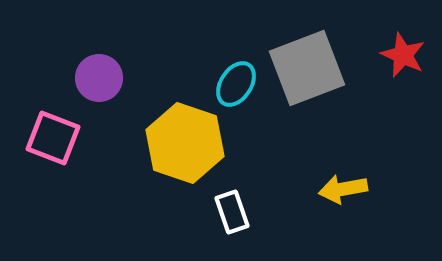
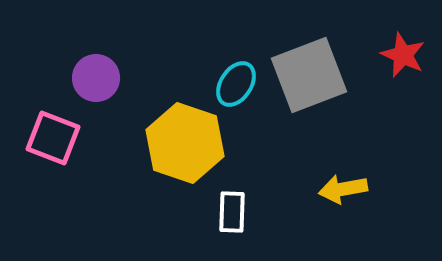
gray square: moved 2 px right, 7 px down
purple circle: moved 3 px left
white rectangle: rotated 21 degrees clockwise
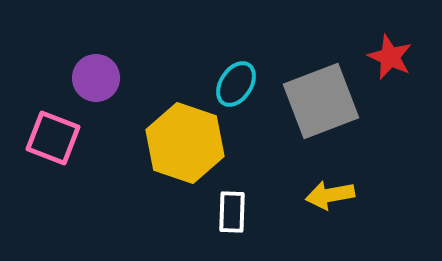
red star: moved 13 px left, 2 px down
gray square: moved 12 px right, 26 px down
yellow arrow: moved 13 px left, 6 px down
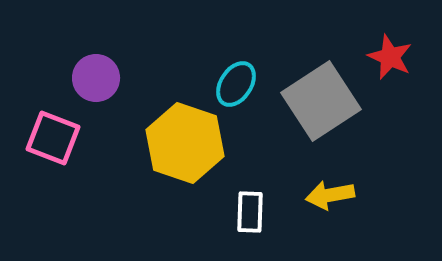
gray square: rotated 12 degrees counterclockwise
white rectangle: moved 18 px right
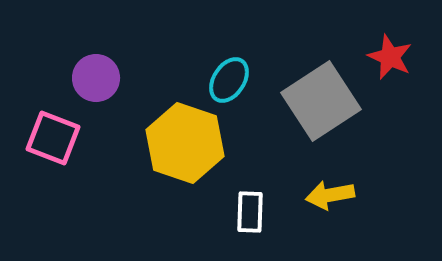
cyan ellipse: moved 7 px left, 4 px up
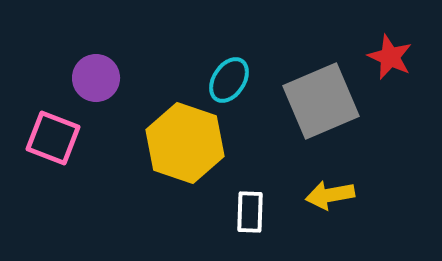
gray square: rotated 10 degrees clockwise
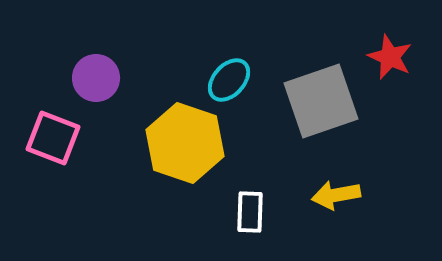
cyan ellipse: rotated 9 degrees clockwise
gray square: rotated 4 degrees clockwise
yellow arrow: moved 6 px right
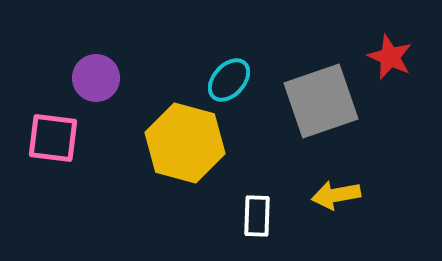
pink square: rotated 14 degrees counterclockwise
yellow hexagon: rotated 4 degrees counterclockwise
white rectangle: moved 7 px right, 4 px down
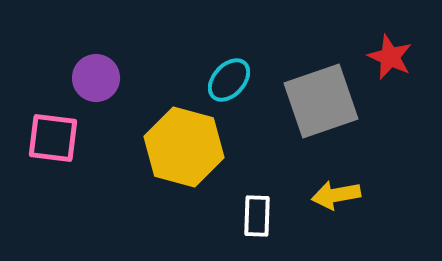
yellow hexagon: moved 1 px left, 4 px down
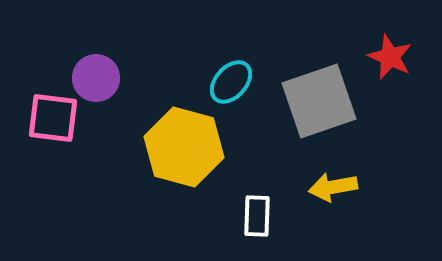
cyan ellipse: moved 2 px right, 2 px down
gray square: moved 2 px left
pink square: moved 20 px up
yellow arrow: moved 3 px left, 8 px up
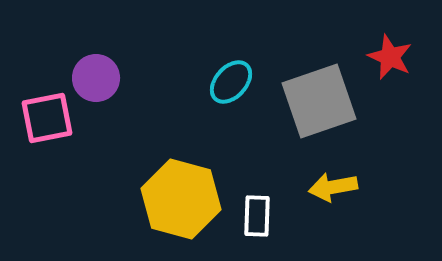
pink square: moved 6 px left; rotated 18 degrees counterclockwise
yellow hexagon: moved 3 px left, 52 px down
